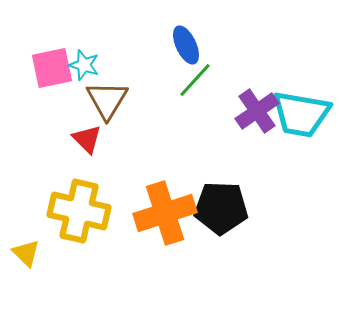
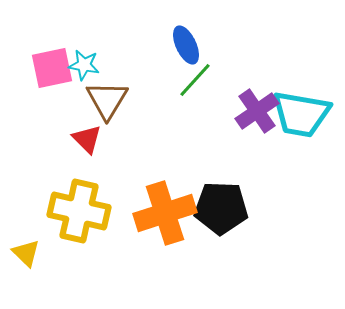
cyan star: rotated 8 degrees counterclockwise
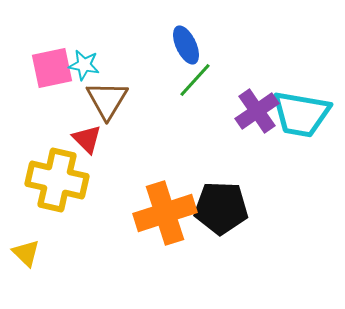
yellow cross: moved 22 px left, 31 px up
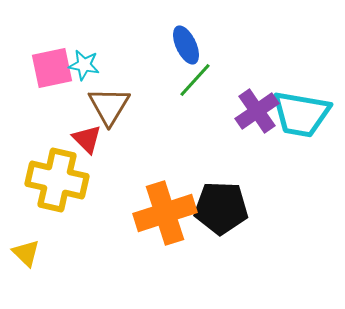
brown triangle: moved 2 px right, 6 px down
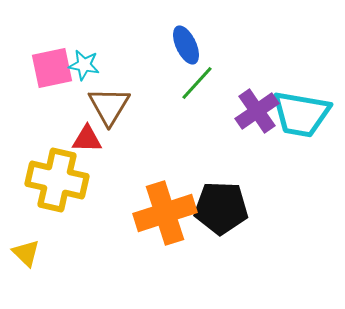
green line: moved 2 px right, 3 px down
red triangle: rotated 44 degrees counterclockwise
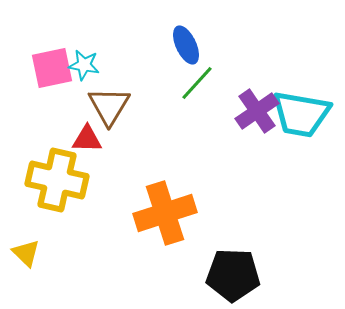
black pentagon: moved 12 px right, 67 px down
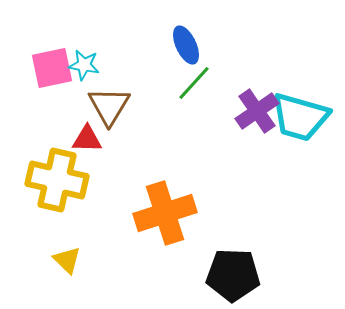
green line: moved 3 px left
cyan trapezoid: moved 1 px left, 3 px down; rotated 6 degrees clockwise
yellow triangle: moved 41 px right, 7 px down
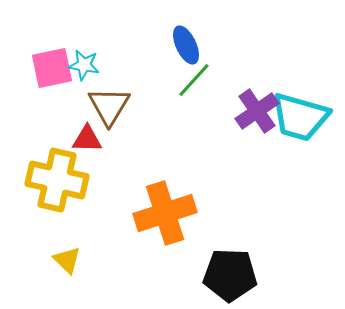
green line: moved 3 px up
black pentagon: moved 3 px left
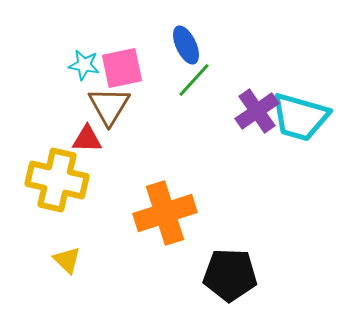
pink square: moved 70 px right
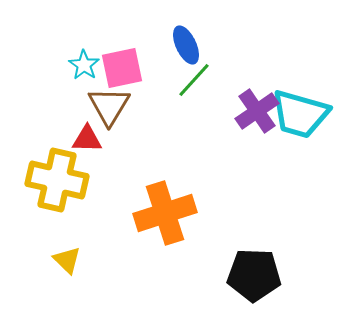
cyan star: rotated 24 degrees clockwise
cyan trapezoid: moved 3 px up
black pentagon: moved 24 px right
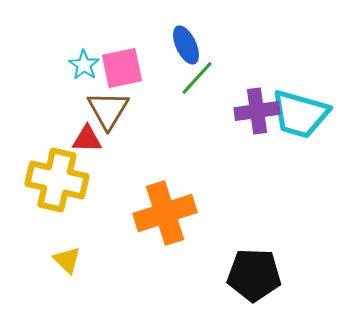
green line: moved 3 px right, 2 px up
brown triangle: moved 1 px left, 4 px down
purple cross: rotated 27 degrees clockwise
